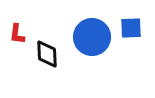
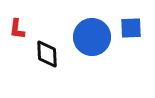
red L-shape: moved 5 px up
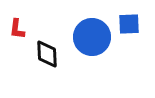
blue square: moved 2 px left, 4 px up
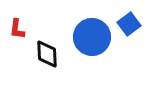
blue square: rotated 35 degrees counterclockwise
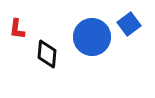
black diamond: rotated 8 degrees clockwise
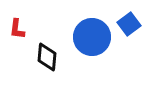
black diamond: moved 3 px down
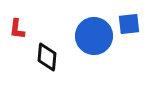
blue square: rotated 30 degrees clockwise
blue circle: moved 2 px right, 1 px up
